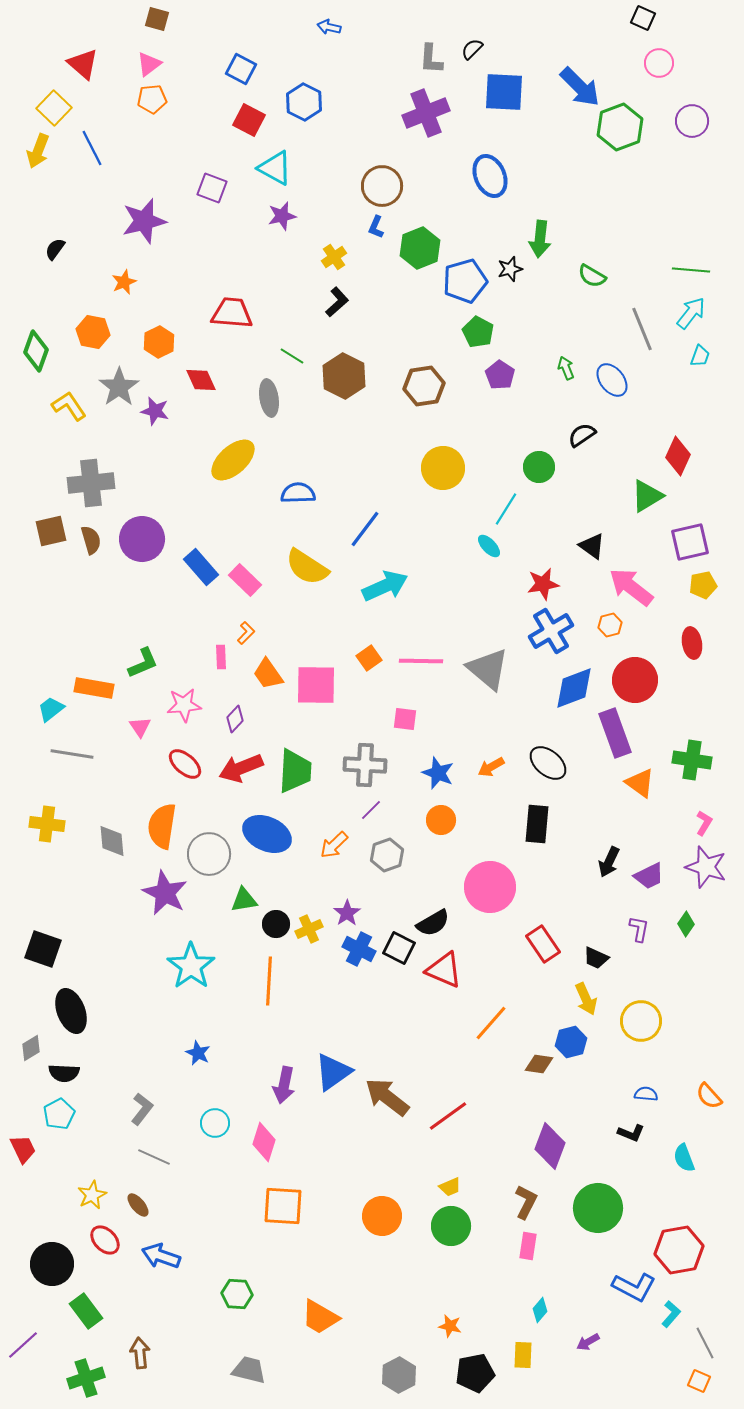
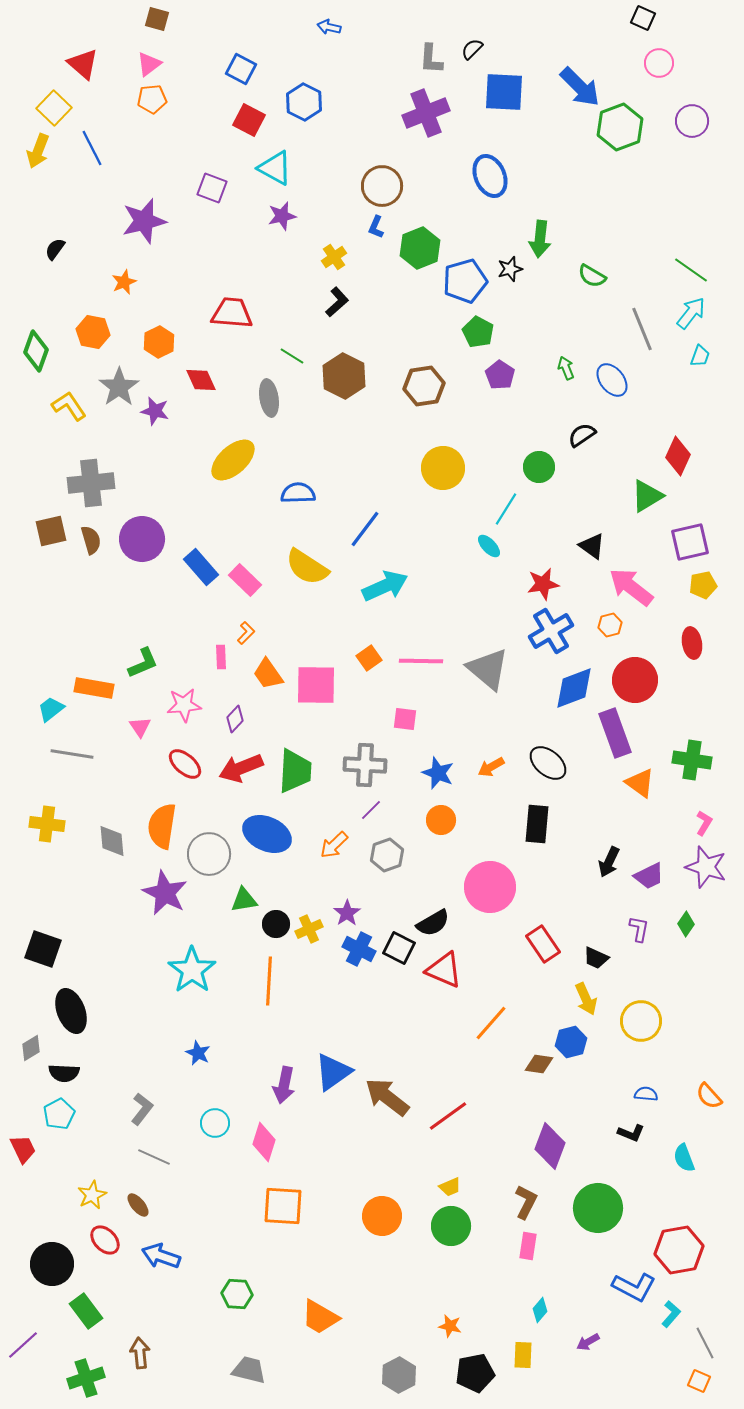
green line at (691, 270): rotated 30 degrees clockwise
cyan star at (191, 966): moved 1 px right, 4 px down
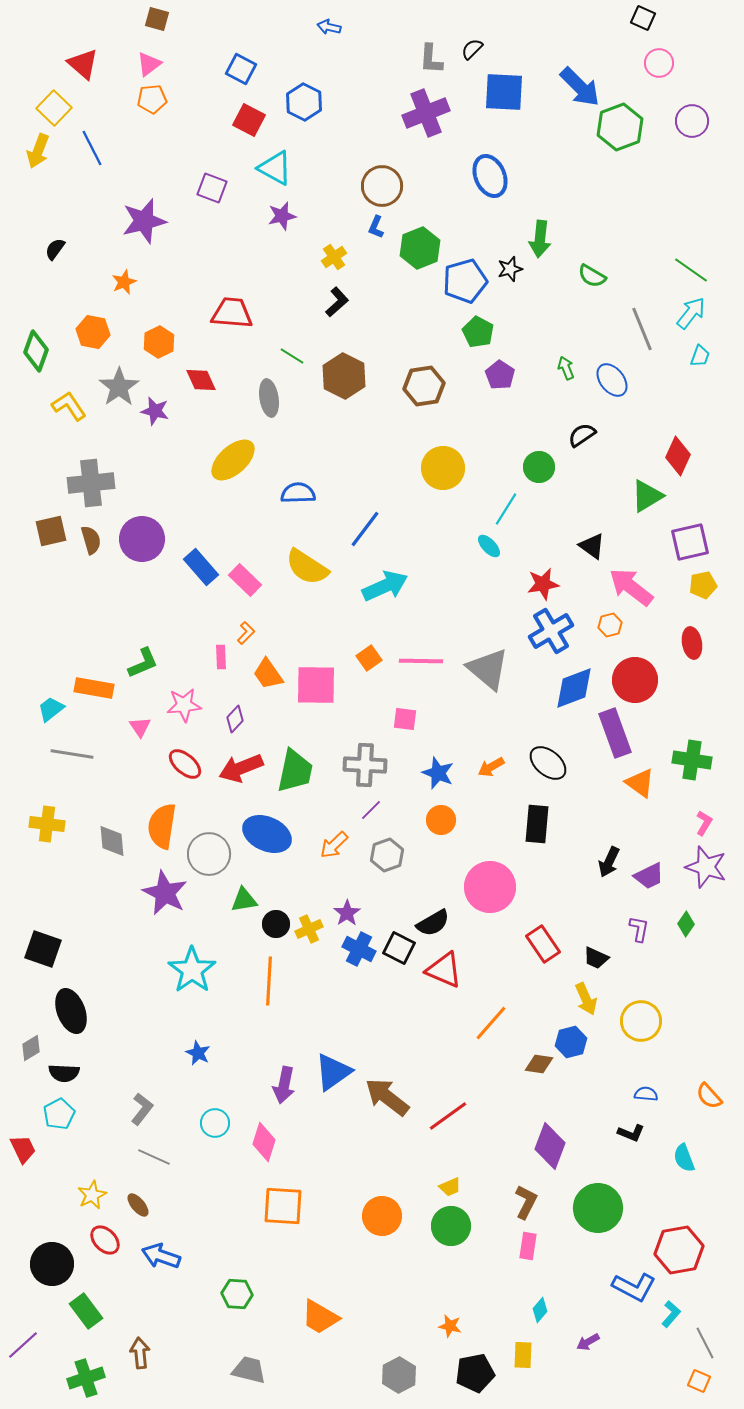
green trapezoid at (295, 771): rotated 9 degrees clockwise
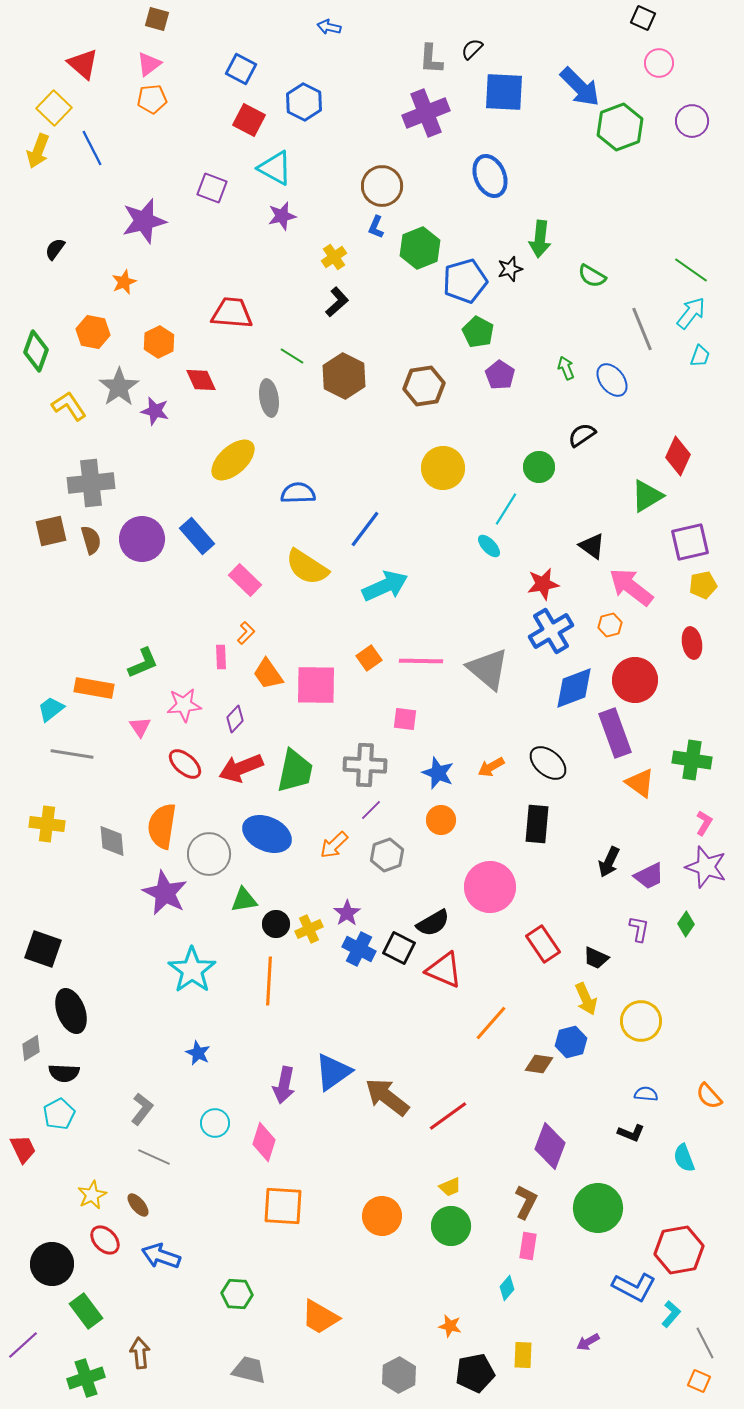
blue rectangle at (201, 567): moved 4 px left, 31 px up
cyan diamond at (540, 1310): moved 33 px left, 22 px up
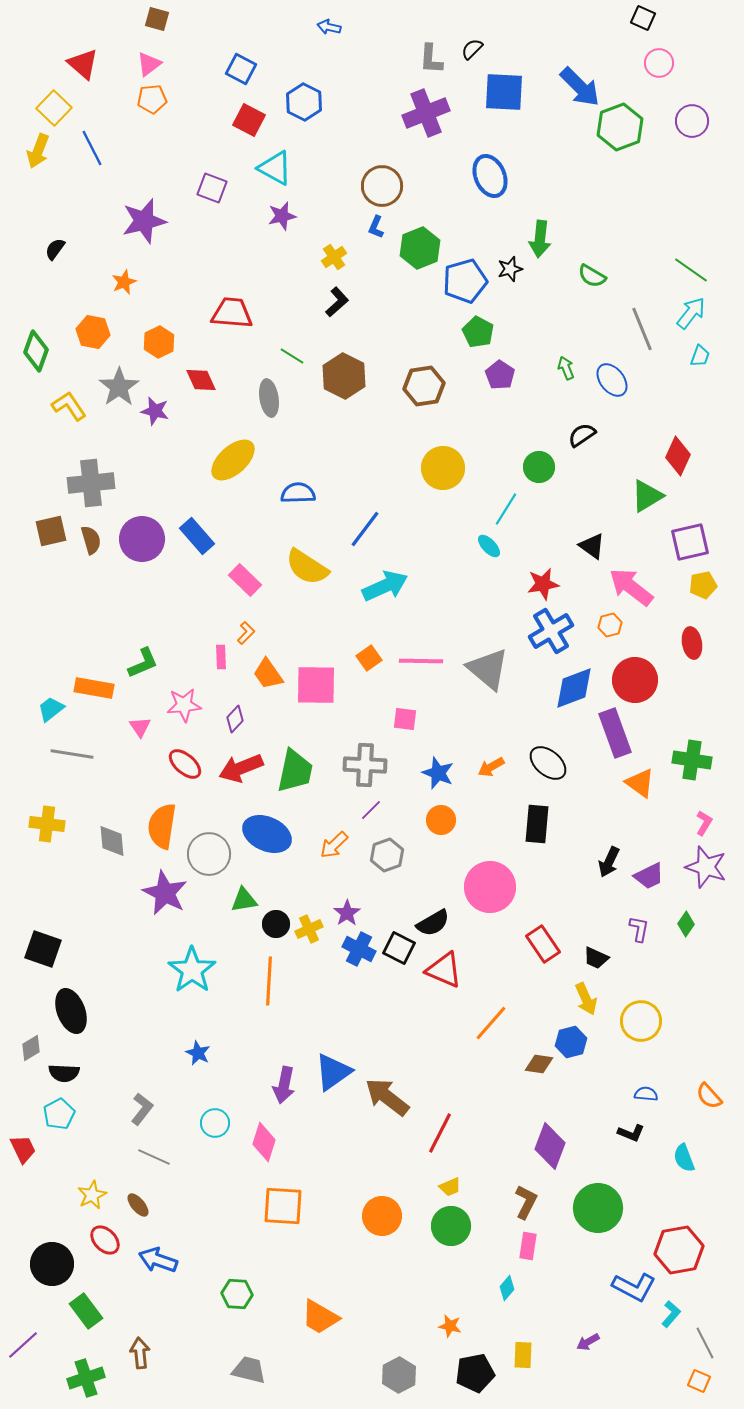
red line at (448, 1116): moved 8 px left, 17 px down; rotated 27 degrees counterclockwise
blue arrow at (161, 1256): moved 3 px left, 4 px down
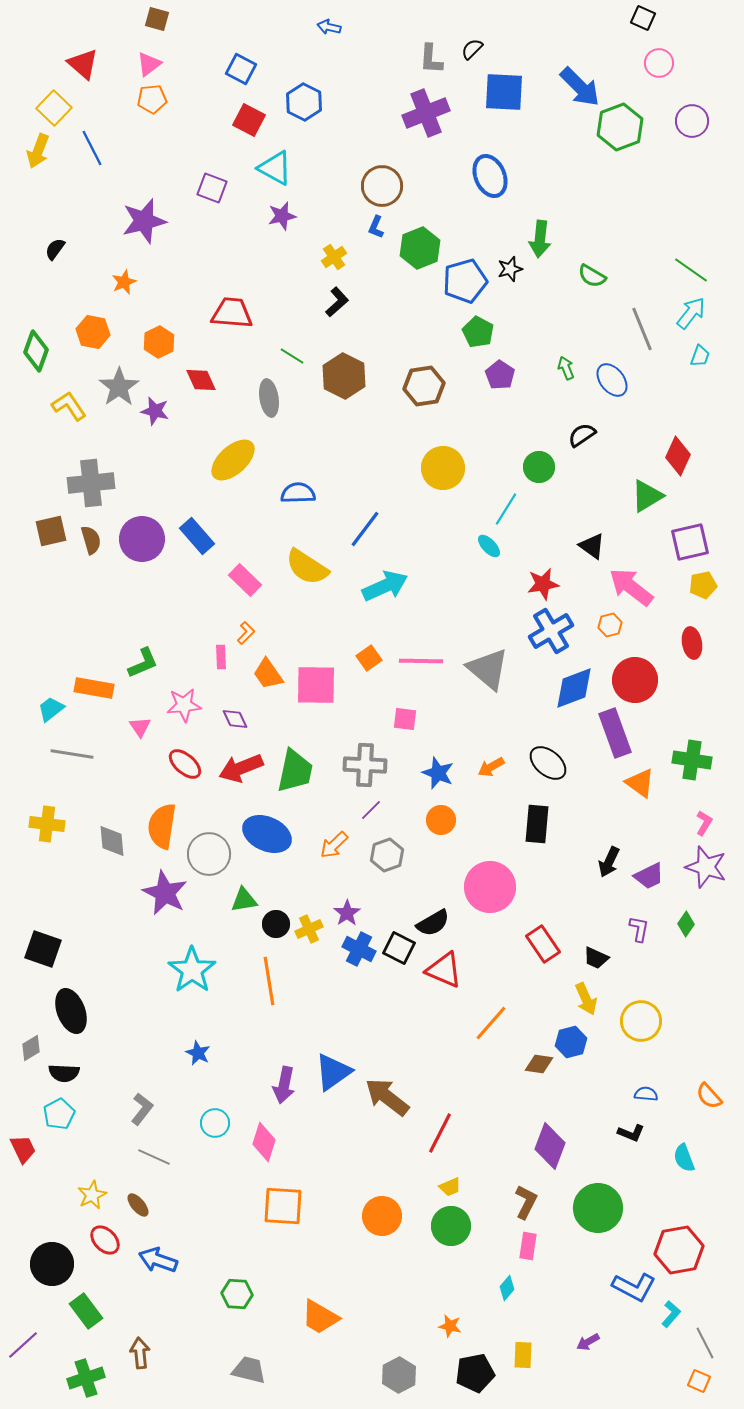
purple diamond at (235, 719): rotated 68 degrees counterclockwise
orange line at (269, 981): rotated 12 degrees counterclockwise
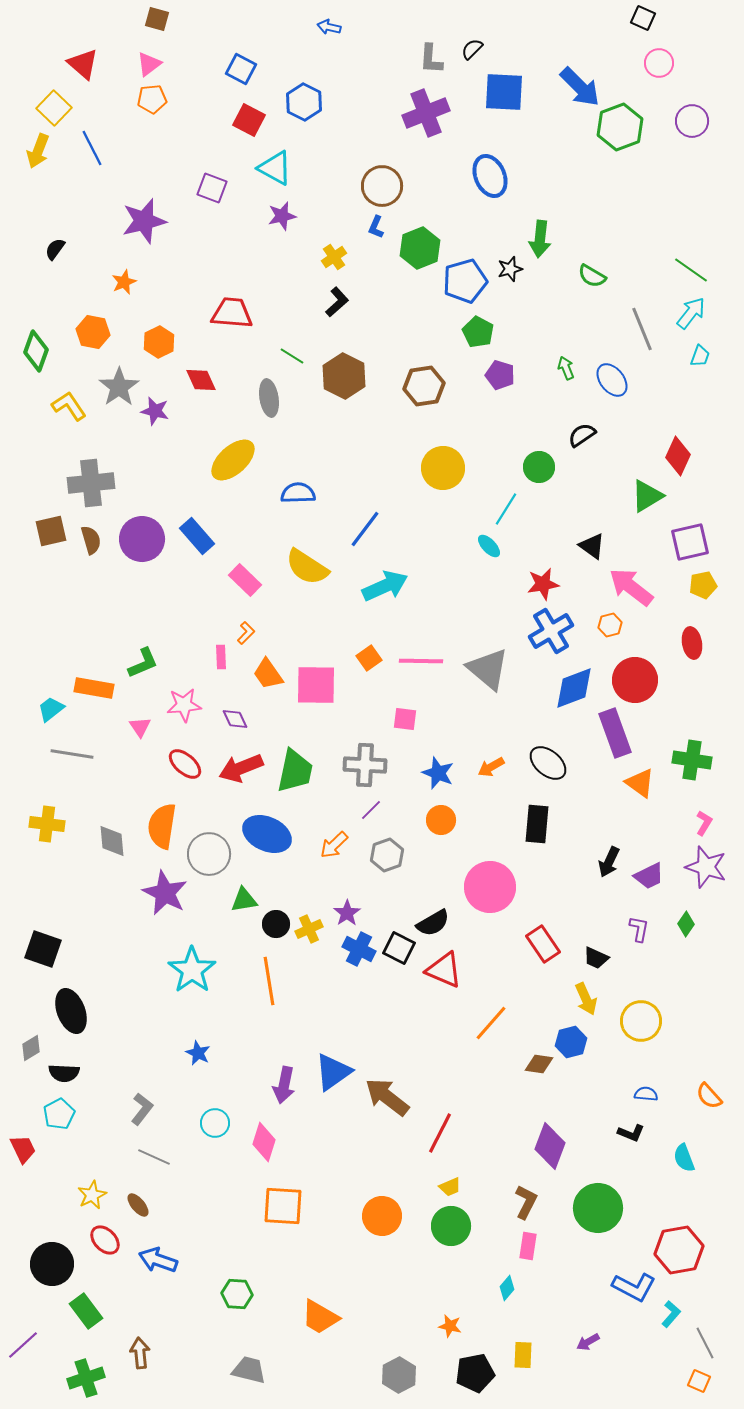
purple pentagon at (500, 375): rotated 16 degrees counterclockwise
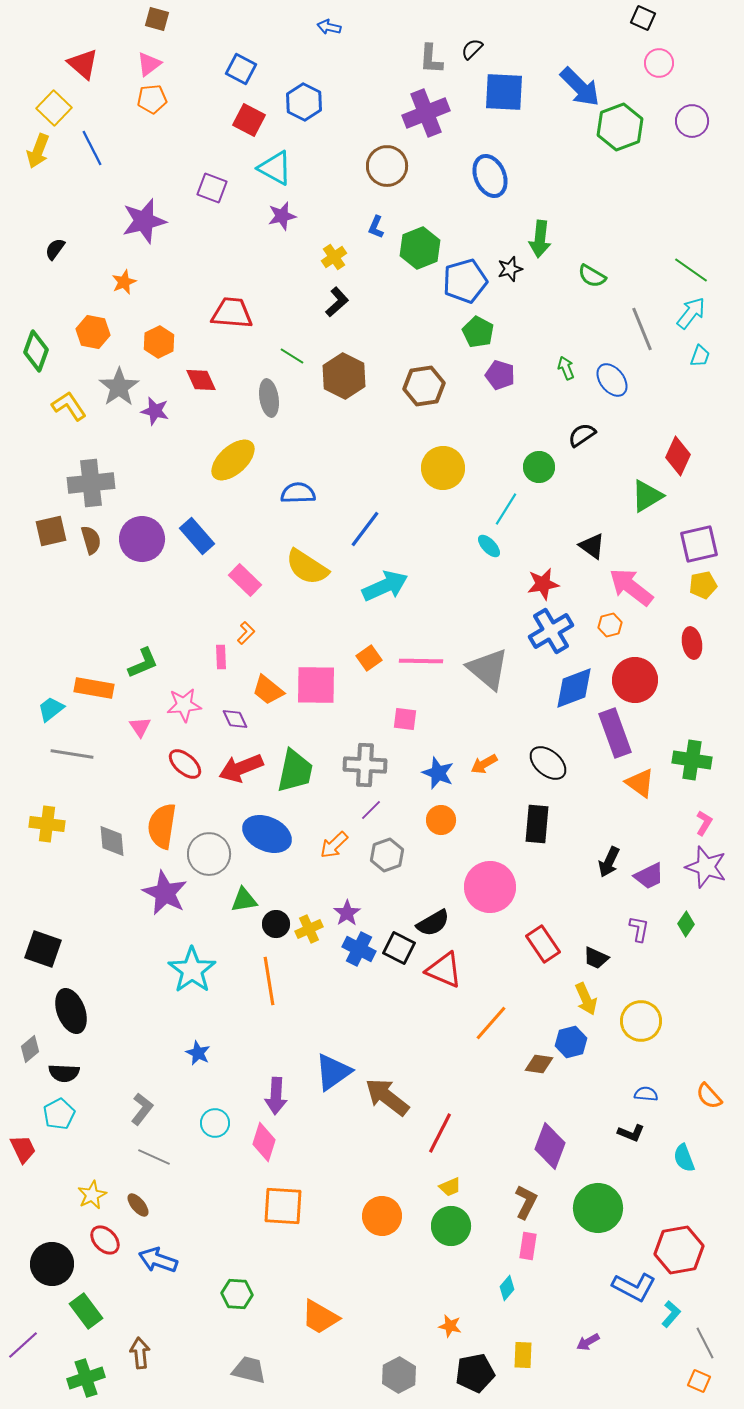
brown circle at (382, 186): moved 5 px right, 20 px up
purple square at (690, 542): moved 9 px right, 2 px down
orange trapezoid at (268, 674): moved 16 px down; rotated 16 degrees counterclockwise
orange arrow at (491, 767): moved 7 px left, 3 px up
gray diamond at (31, 1048): moved 1 px left, 1 px down; rotated 8 degrees counterclockwise
purple arrow at (284, 1085): moved 8 px left, 11 px down; rotated 9 degrees counterclockwise
